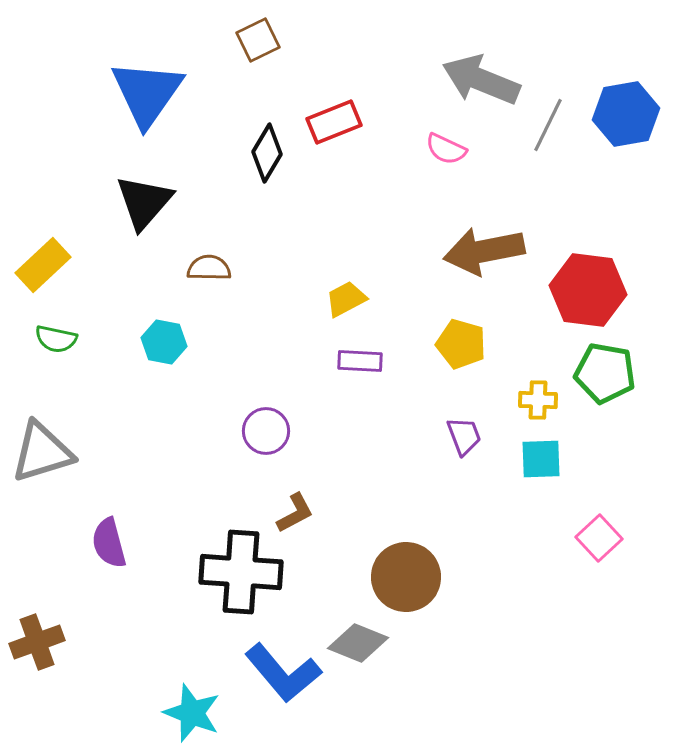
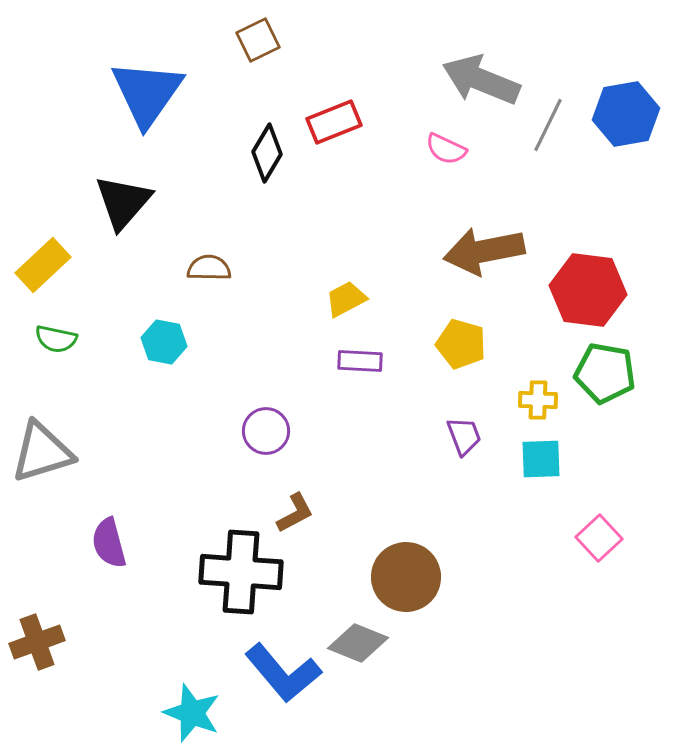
black triangle: moved 21 px left
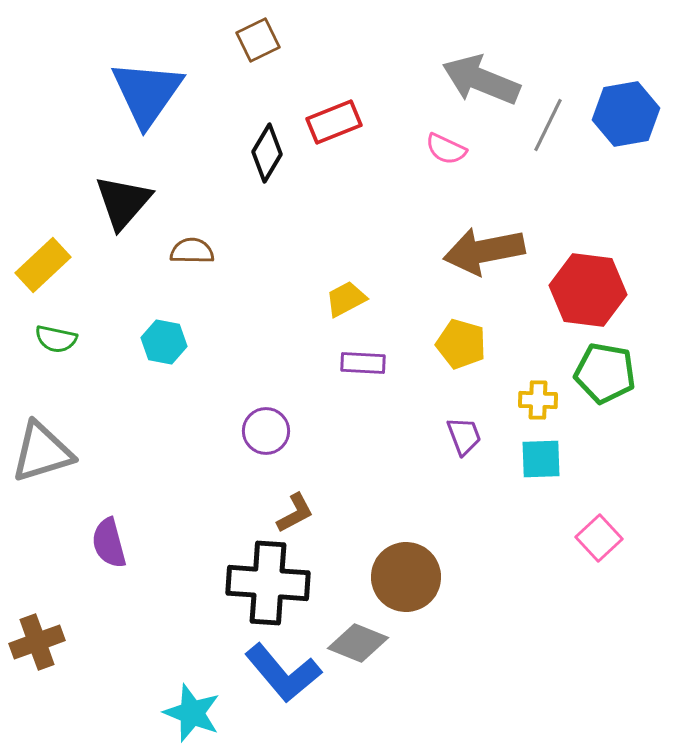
brown semicircle: moved 17 px left, 17 px up
purple rectangle: moved 3 px right, 2 px down
black cross: moved 27 px right, 11 px down
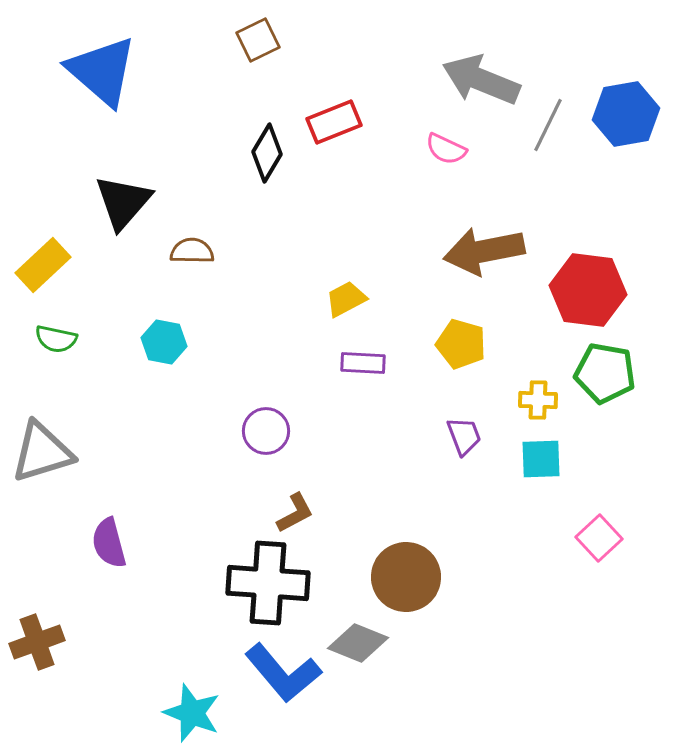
blue triangle: moved 45 px left, 22 px up; rotated 24 degrees counterclockwise
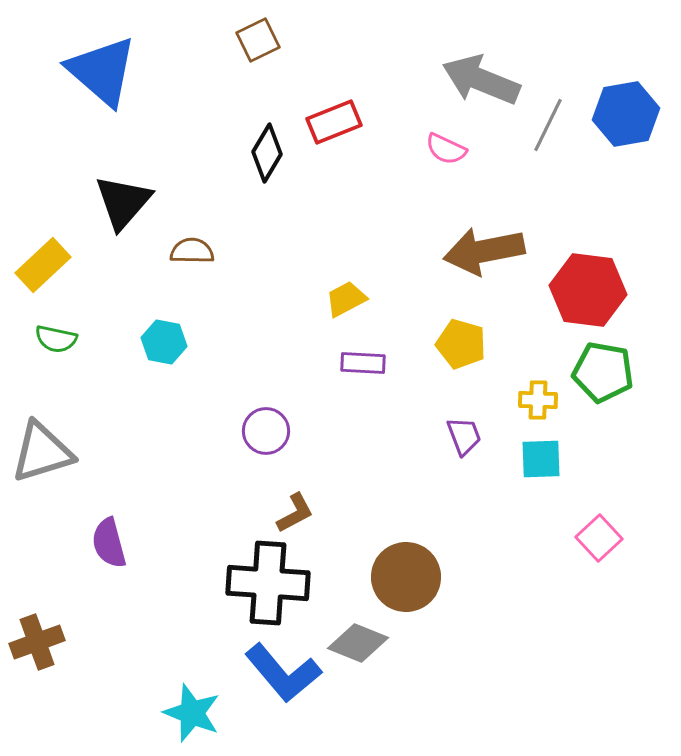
green pentagon: moved 2 px left, 1 px up
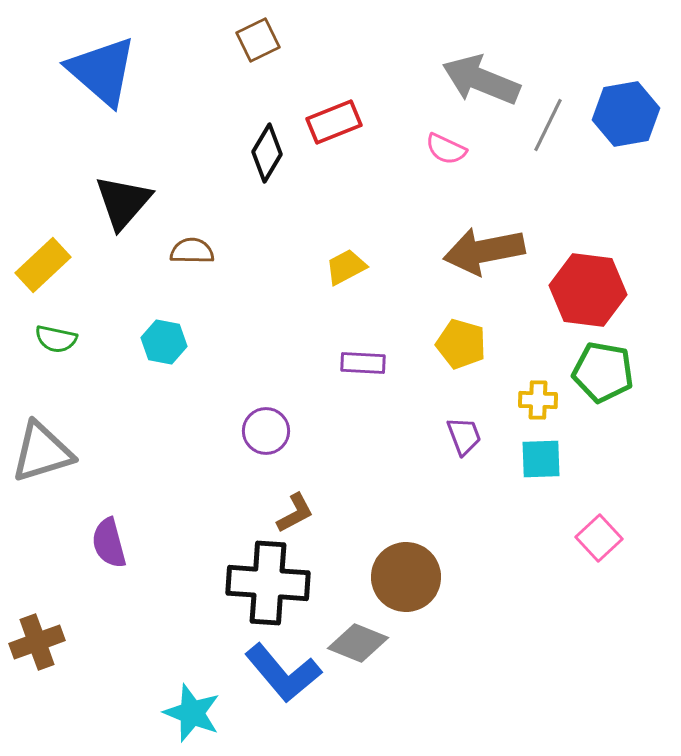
yellow trapezoid: moved 32 px up
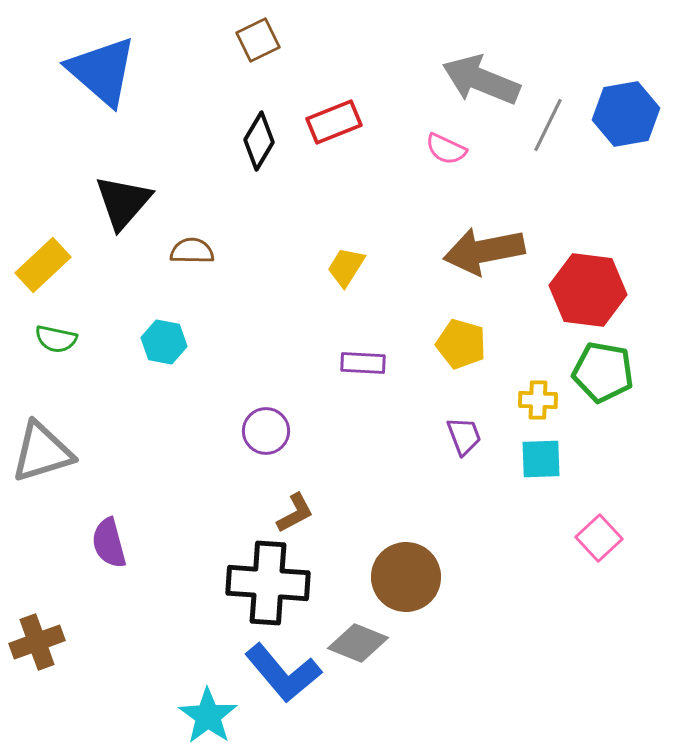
black diamond: moved 8 px left, 12 px up
yellow trapezoid: rotated 30 degrees counterclockwise
cyan star: moved 16 px right, 3 px down; rotated 14 degrees clockwise
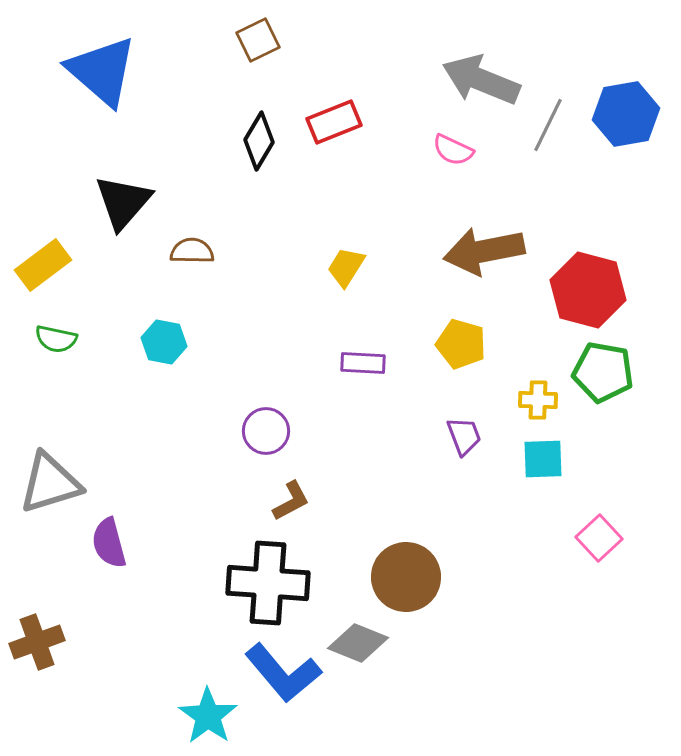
pink semicircle: moved 7 px right, 1 px down
yellow rectangle: rotated 6 degrees clockwise
red hexagon: rotated 8 degrees clockwise
gray triangle: moved 8 px right, 31 px down
cyan square: moved 2 px right
brown L-shape: moved 4 px left, 12 px up
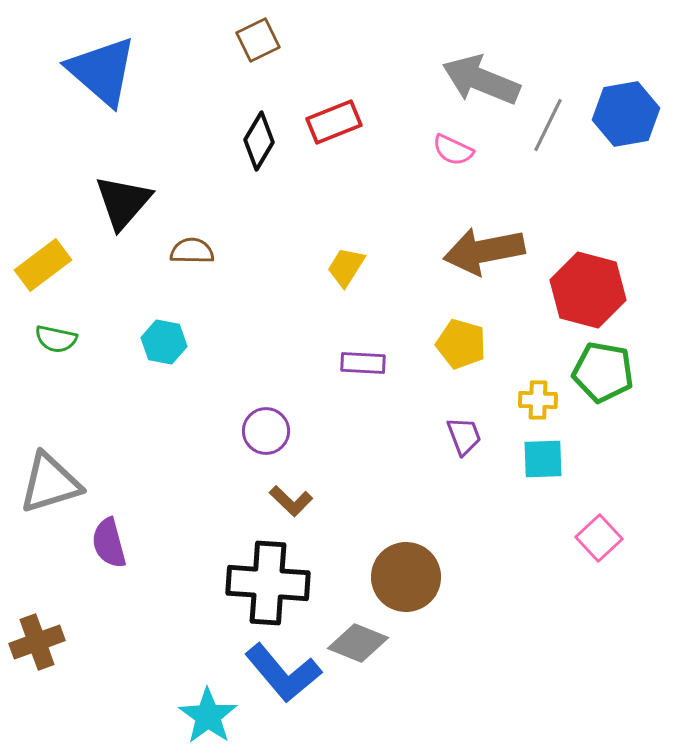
brown L-shape: rotated 72 degrees clockwise
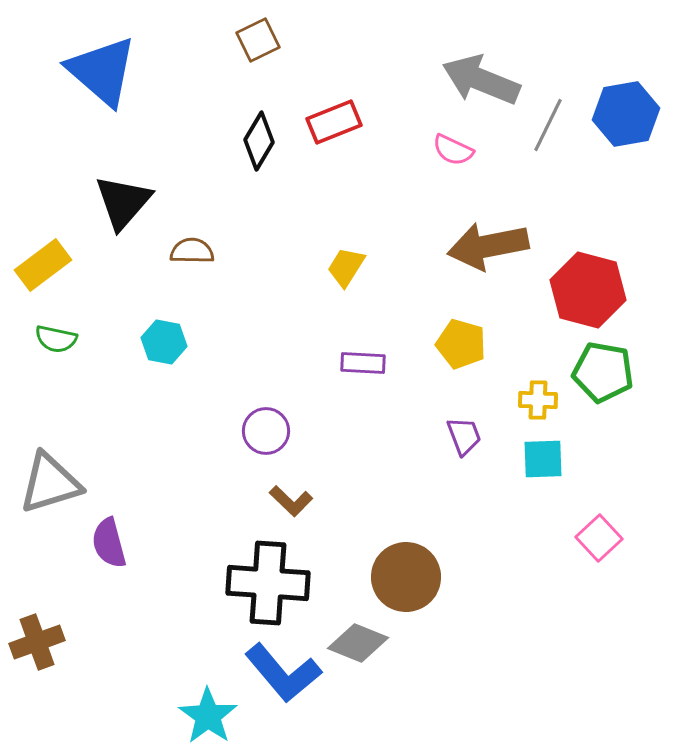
brown arrow: moved 4 px right, 5 px up
